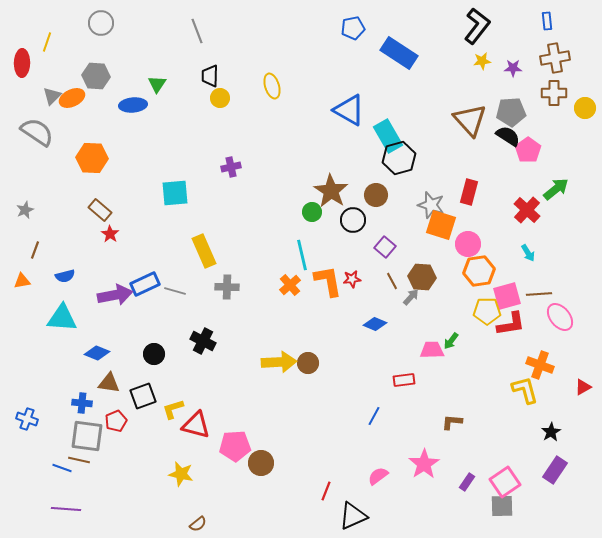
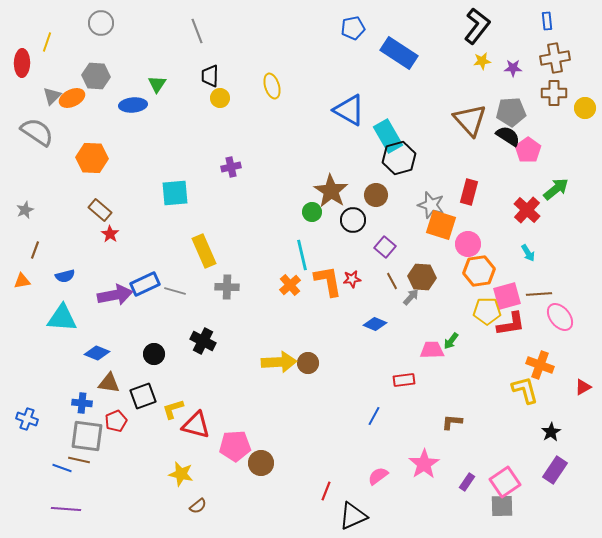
brown semicircle at (198, 524): moved 18 px up
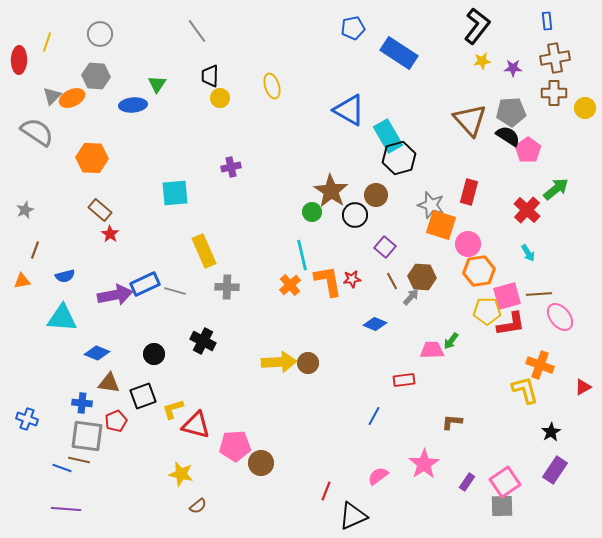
gray circle at (101, 23): moved 1 px left, 11 px down
gray line at (197, 31): rotated 15 degrees counterclockwise
red ellipse at (22, 63): moved 3 px left, 3 px up
black circle at (353, 220): moved 2 px right, 5 px up
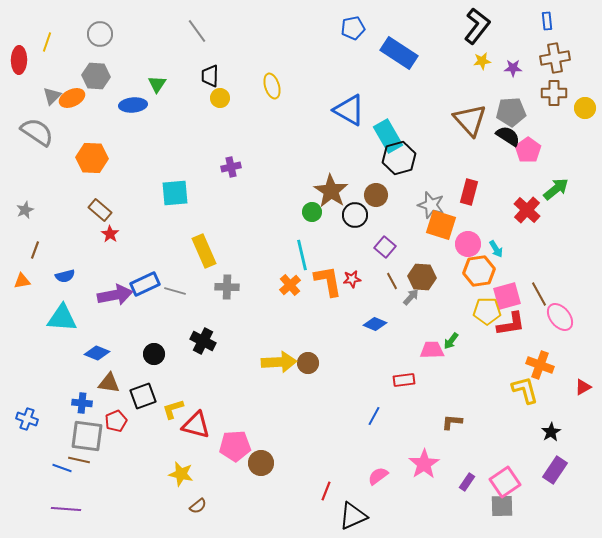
cyan arrow at (528, 253): moved 32 px left, 4 px up
brown line at (539, 294): rotated 65 degrees clockwise
